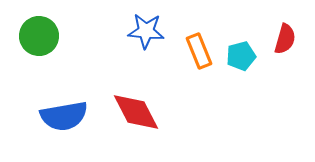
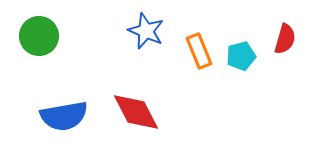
blue star: rotated 18 degrees clockwise
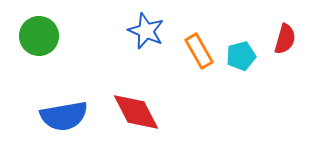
orange rectangle: rotated 8 degrees counterclockwise
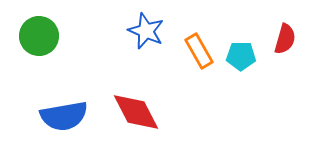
cyan pentagon: rotated 16 degrees clockwise
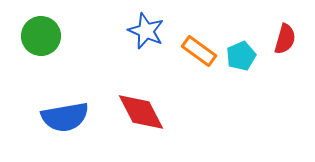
green circle: moved 2 px right
orange rectangle: rotated 24 degrees counterclockwise
cyan pentagon: rotated 24 degrees counterclockwise
red diamond: moved 5 px right
blue semicircle: moved 1 px right, 1 px down
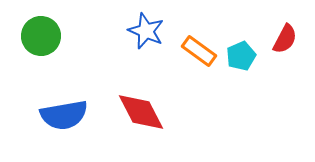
red semicircle: rotated 12 degrees clockwise
blue semicircle: moved 1 px left, 2 px up
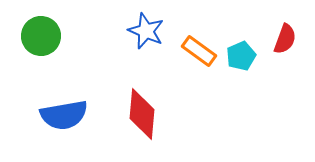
red semicircle: rotated 8 degrees counterclockwise
red diamond: moved 1 px right, 2 px down; rotated 33 degrees clockwise
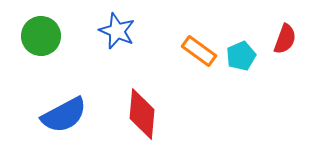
blue star: moved 29 px left
blue semicircle: rotated 18 degrees counterclockwise
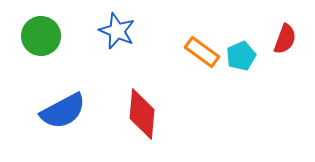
orange rectangle: moved 3 px right, 1 px down
blue semicircle: moved 1 px left, 4 px up
